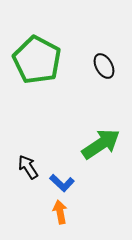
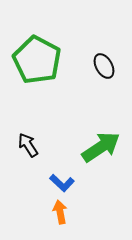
green arrow: moved 3 px down
black arrow: moved 22 px up
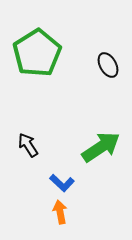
green pentagon: moved 7 px up; rotated 12 degrees clockwise
black ellipse: moved 4 px right, 1 px up
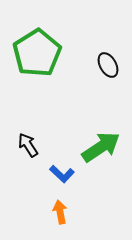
blue L-shape: moved 9 px up
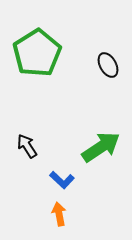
black arrow: moved 1 px left, 1 px down
blue L-shape: moved 6 px down
orange arrow: moved 1 px left, 2 px down
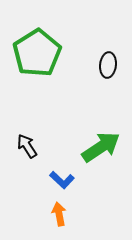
black ellipse: rotated 35 degrees clockwise
